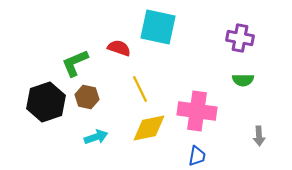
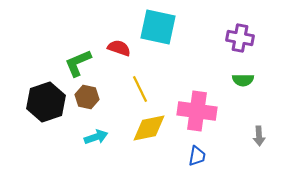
green L-shape: moved 3 px right
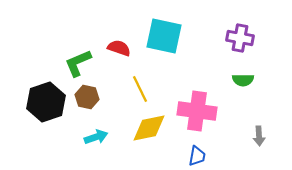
cyan square: moved 6 px right, 9 px down
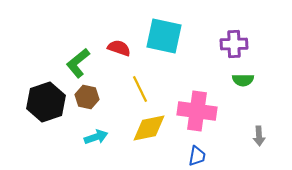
purple cross: moved 6 px left, 6 px down; rotated 12 degrees counterclockwise
green L-shape: rotated 16 degrees counterclockwise
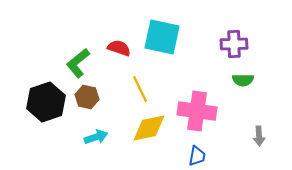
cyan square: moved 2 px left, 1 px down
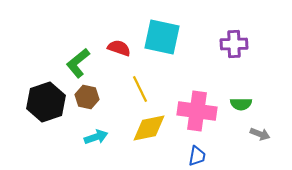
green semicircle: moved 2 px left, 24 px down
gray arrow: moved 1 px right, 2 px up; rotated 66 degrees counterclockwise
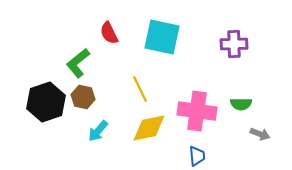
red semicircle: moved 10 px left, 15 px up; rotated 135 degrees counterclockwise
brown hexagon: moved 4 px left
cyan arrow: moved 2 px right, 6 px up; rotated 150 degrees clockwise
blue trapezoid: rotated 15 degrees counterclockwise
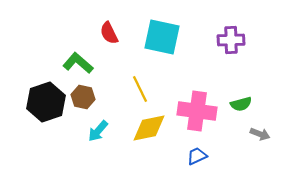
purple cross: moved 3 px left, 4 px up
green L-shape: rotated 80 degrees clockwise
green semicircle: rotated 15 degrees counterclockwise
blue trapezoid: rotated 110 degrees counterclockwise
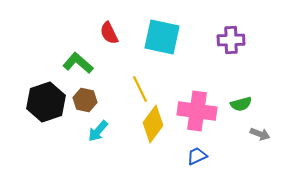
brown hexagon: moved 2 px right, 3 px down
yellow diamond: moved 4 px right, 4 px up; rotated 42 degrees counterclockwise
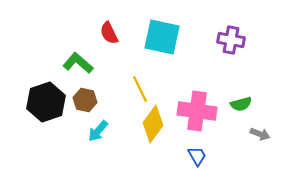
purple cross: rotated 12 degrees clockwise
blue trapezoid: rotated 85 degrees clockwise
